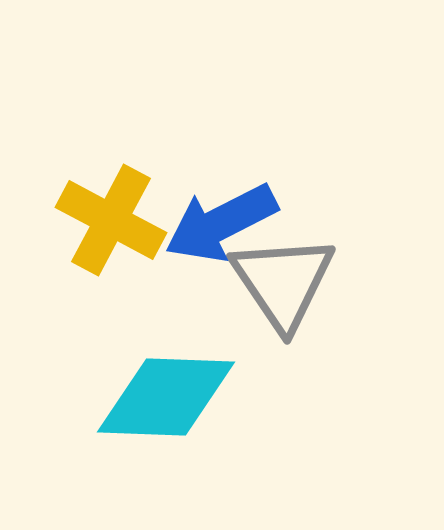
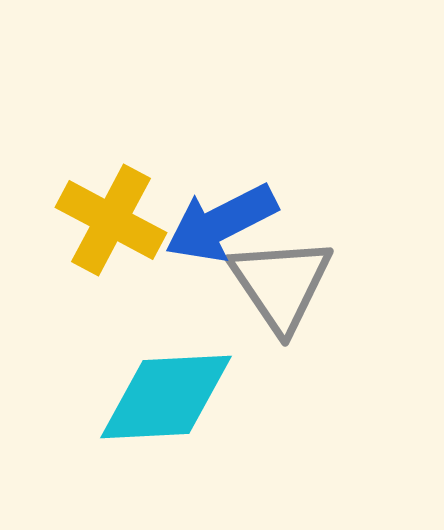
gray triangle: moved 2 px left, 2 px down
cyan diamond: rotated 5 degrees counterclockwise
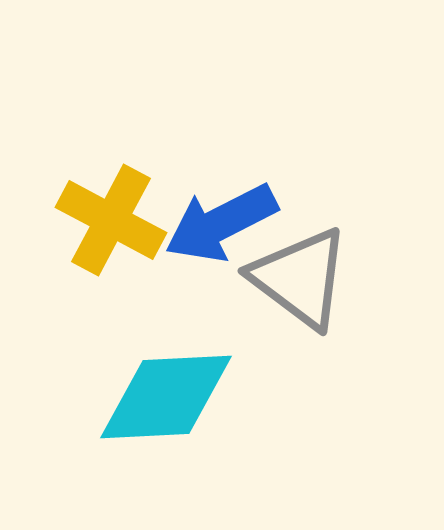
gray triangle: moved 19 px right, 6 px up; rotated 19 degrees counterclockwise
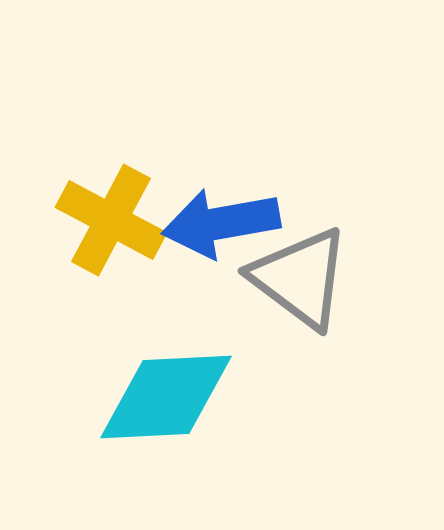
blue arrow: rotated 17 degrees clockwise
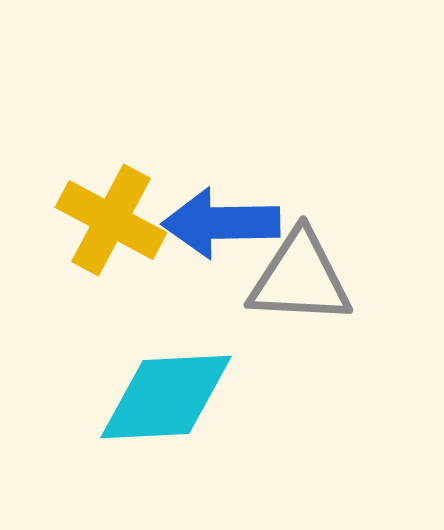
blue arrow: rotated 9 degrees clockwise
gray triangle: rotated 34 degrees counterclockwise
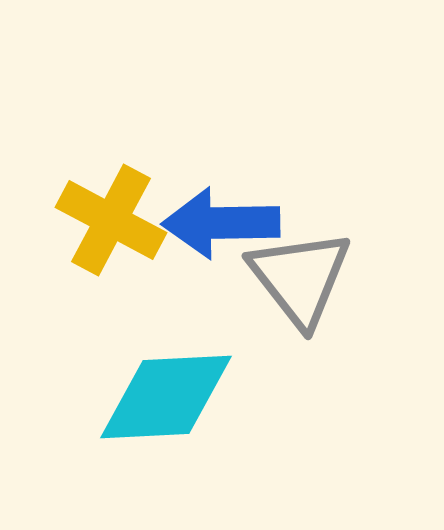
gray triangle: rotated 49 degrees clockwise
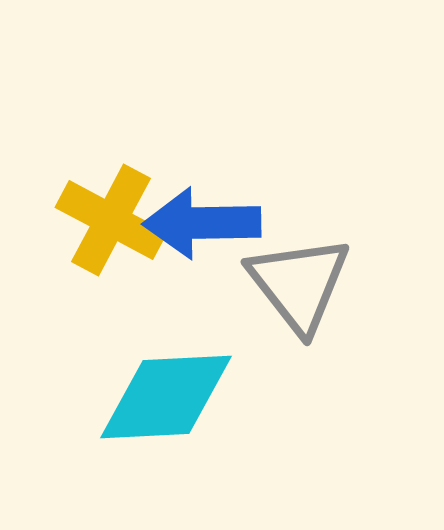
blue arrow: moved 19 px left
gray triangle: moved 1 px left, 6 px down
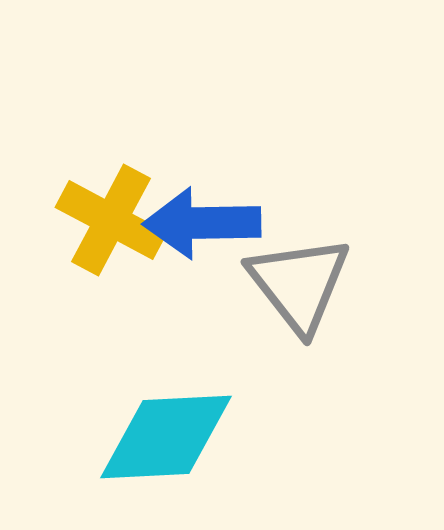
cyan diamond: moved 40 px down
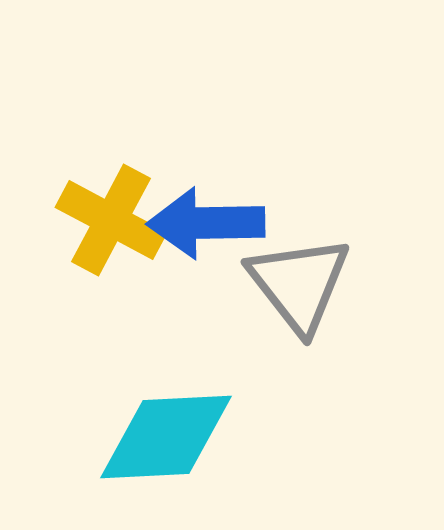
blue arrow: moved 4 px right
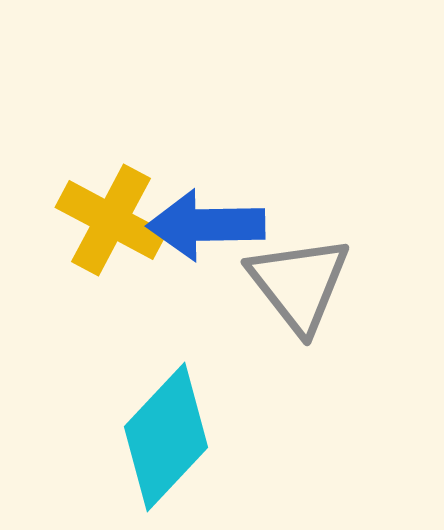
blue arrow: moved 2 px down
cyan diamond: rotated 44 degrees counterclockwise
